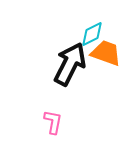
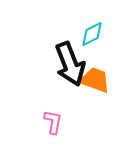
orange trapezoid: moved 11 px left, 27 px down
black arrow: rotated 132 degrees clockwise
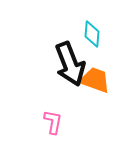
cyan diamond: rotated 60 degrees counterclockwise
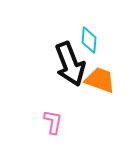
cyan diamond: moved 3 px left, 6 px down
orange trapezoid: moved 5 px right
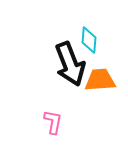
orange trapezoid: rotated 24 degrees counterclockwise
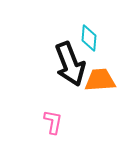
cyan diamond: moved 2 px up
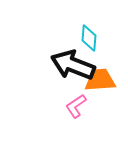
black arrow: moved 3 px right, 1 px down; rotated 132 degrees clockwise
pink L-shape: moved 23 px right, 16 px up; rotated 135 degrees counterclockwise
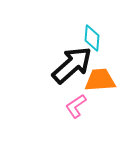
cyan diamond: moved 3 px right
black arrow: moved 1 px left; rotated 117 degrees clockwise
